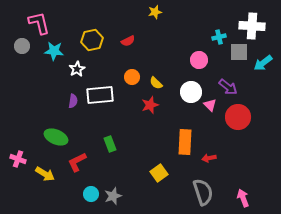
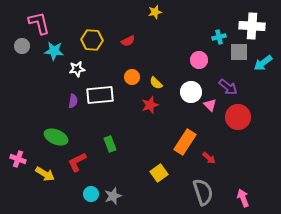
yellow hexagon: rotated 15 degrees clockwise
white star: rotated 21 degrees clockwise
orange rectangle: rotated 30 degrees clockwise
red arrow: rotated 128 degrees counterclockwise
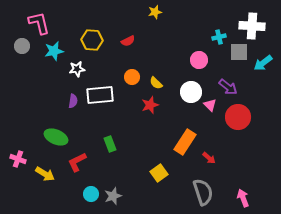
cyan star: rotated 18 degrees counterclockwise
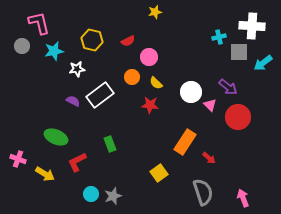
yellow hexagon: rotated 10 degrees clockwise
pink circle: moved 50 px left, 3 px up
white rectangle: rotated 32 degrees counterclockwise
purple semicircle: rotated 72 degrees counterclockwise
red star: rotated 24 degrees clockwise
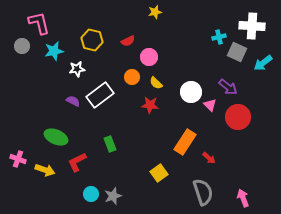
gray square: moved 2 px left; rotated 24 degrees clockwise
yellow arrow: moved 4 px up; rotated 12 degrees counterclockwise
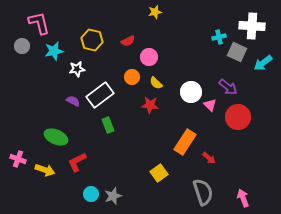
green rectangle: moved 2 px left, 19 px up
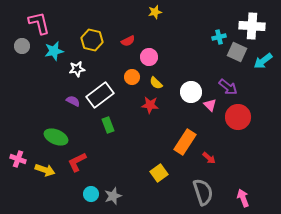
cyan arrow: moved 2 px up
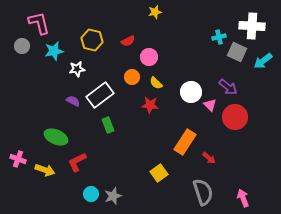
red circle: moved 3 px left
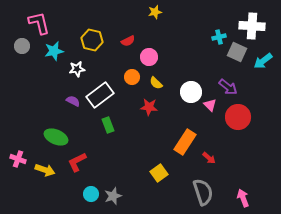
red star: moved 1 px left, 2 px down
red circle: moved 3 px right
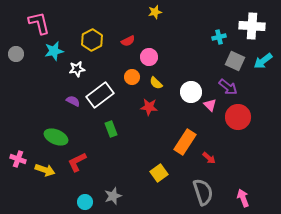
yellow hexagon: rotated 20 degrees clockwise
gray circle: moved 6 px left, 8 px down
gray square: moved 2 px left, 9 px down
green rectangle: moved 3 px right, 4 px down
cyan circle: moved 6 px left, 8 px down
